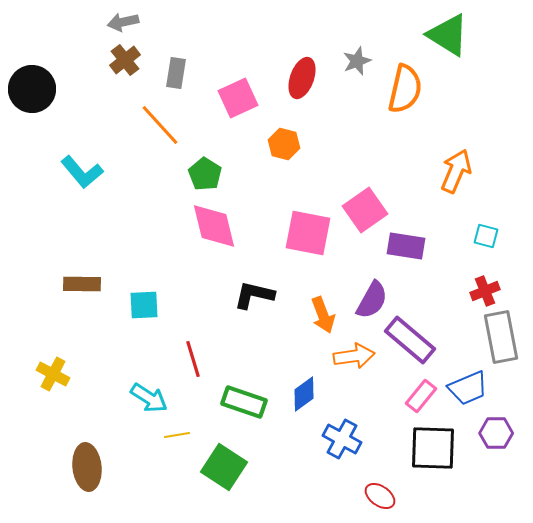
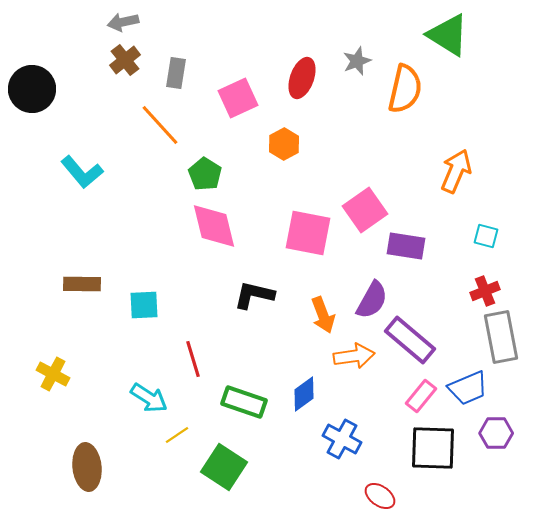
orange hexagon at (284, 144): rotated 16 degrees clockwise
yellow line at (177, 435): rotated 25 degrees counterclockwise
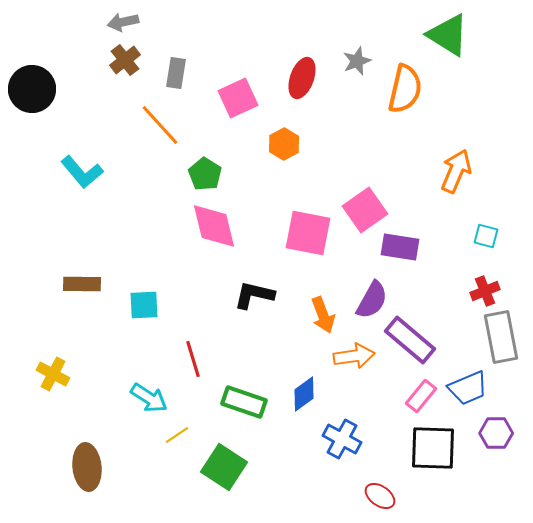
purple rectangle at (406, 246): moved 6 px left, 1 px down
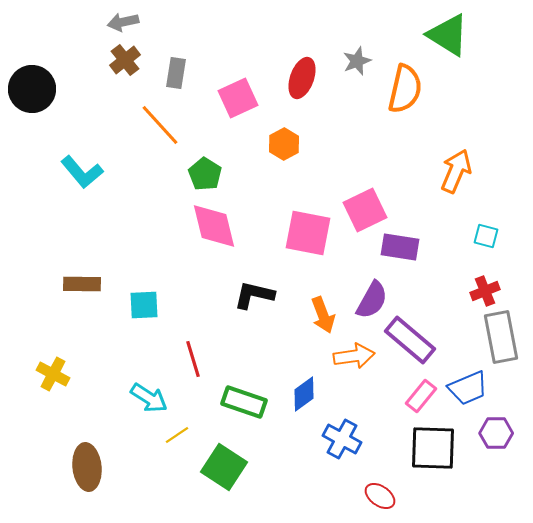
pink square at (365, 210): rotated 9 degrees clockwise
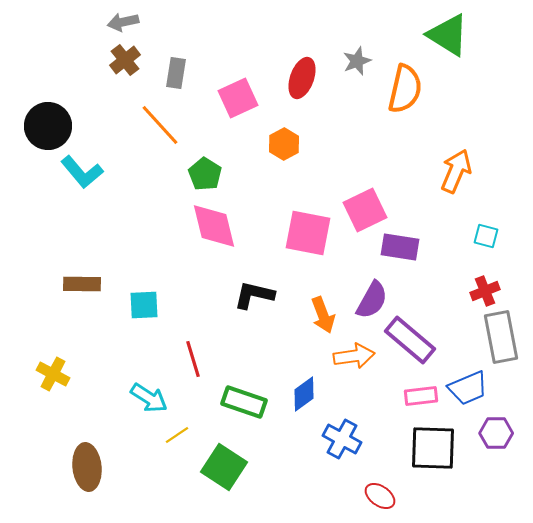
black circle at (32, 89): moved 16 px right, 37 px down
pink rectangle at (421, 396): rotated 44 degrees clockwise
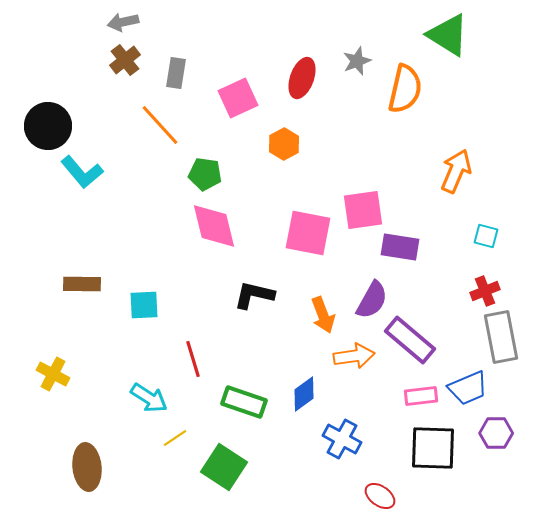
green pentagon at (205, 174): rotated 24 degrees counterclockwise
pink square at (365, 210): moved 2 px left; rotated 18 degrees clockwise
yellow line at (177, 435): moved 2 px left, 3 px down
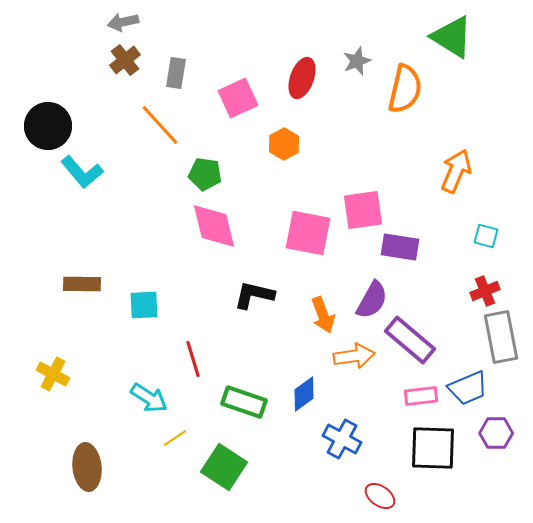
green triangle at (448, 35): moved 4 px right, 2 px down
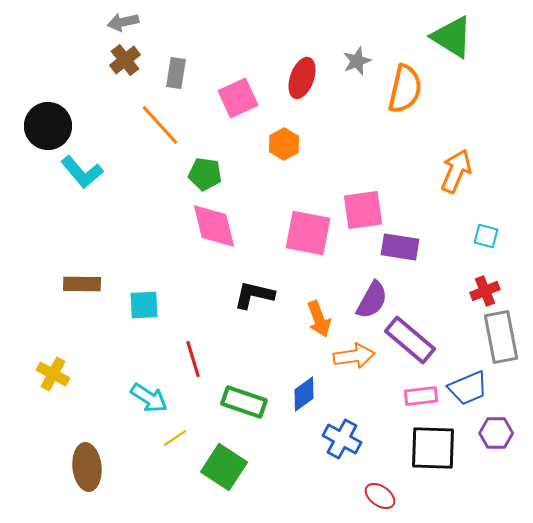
orange arrow at (323, 315): moved 4 px left, 4 px down
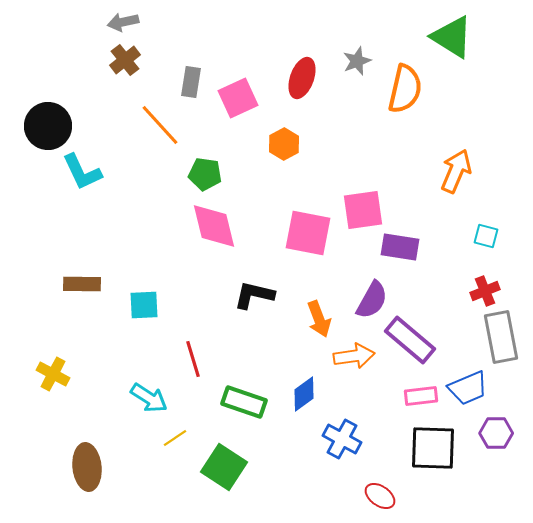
gray rectangle at (176, 73): moved 15 px right, 9 px down
cyan L-shape at (82, 172): rotated 15 degrees clockwise
